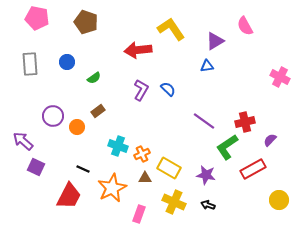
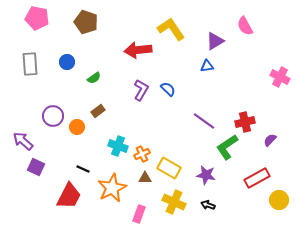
red rectangle: moved 4 px right, 9 px down
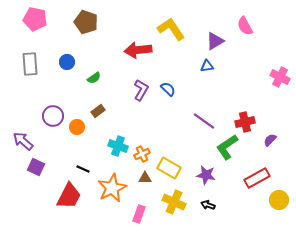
pink pentagon: moved 2 px left, 1 px down
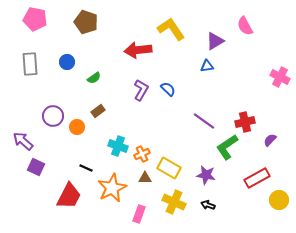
black line: moved 3 px right, 1 px up
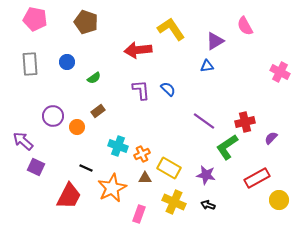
pink cross: moved 5 px up
purple L-shape: rotated 35 degrees counterclockwise
purple semicircle: moved 1 px right, 2 px up
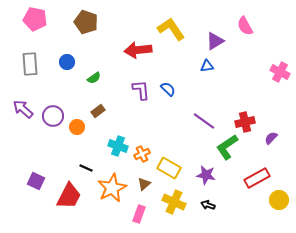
purple arrow: moved 32 px up
purple square: moved 14 px down
brown triangle: moved 1 px left, 6 px down; rotated 40 degrees counterclockwise
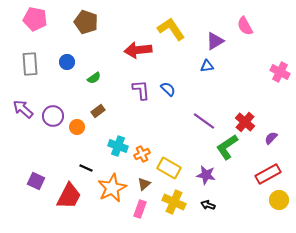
red cross: rotated 36 degrees counterclockwise
red rectangle: moved 11 px right, 4 px up
pink rectangle: moved 1 px right, 5 px up
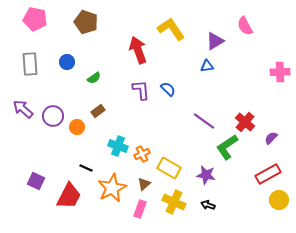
red arrow: rotated 76 degrees clockwise
pink cross: rotated 30 degrees counterclockwise
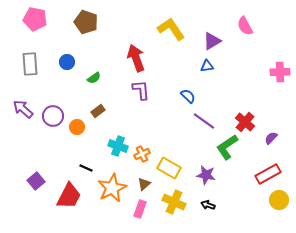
purple triangle: moved 3 px left
red arrow: moved 2 px left, 8 px down
blue semicircle: moved 20 px right, 7 px down
purple square: rotated 24 degrees clockwise
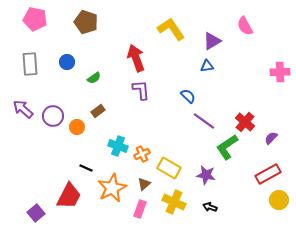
purple square: moved 32 px down
black arrow: moved 2 px right, 2 px down
